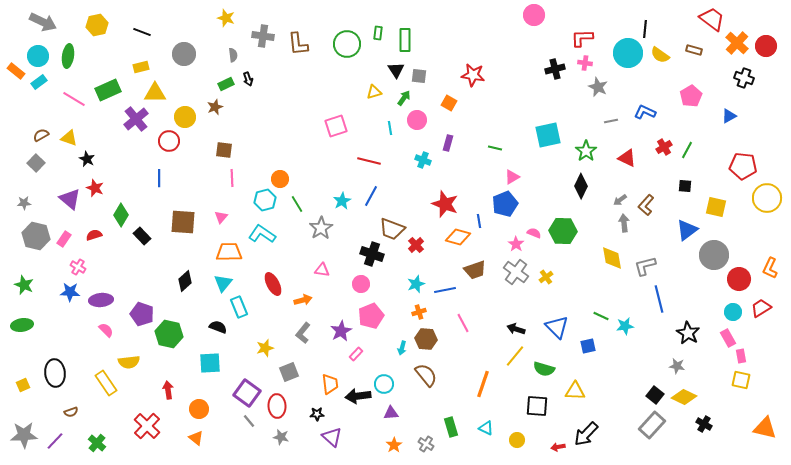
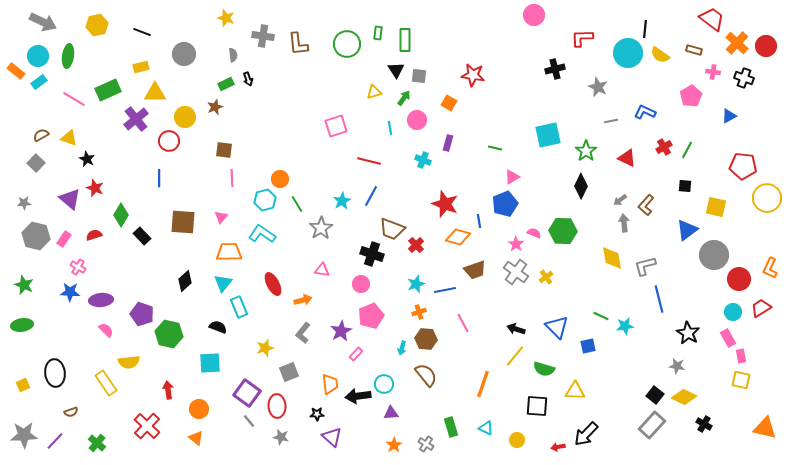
pink cross at (585, 63): moved 128 px right, 9 px down
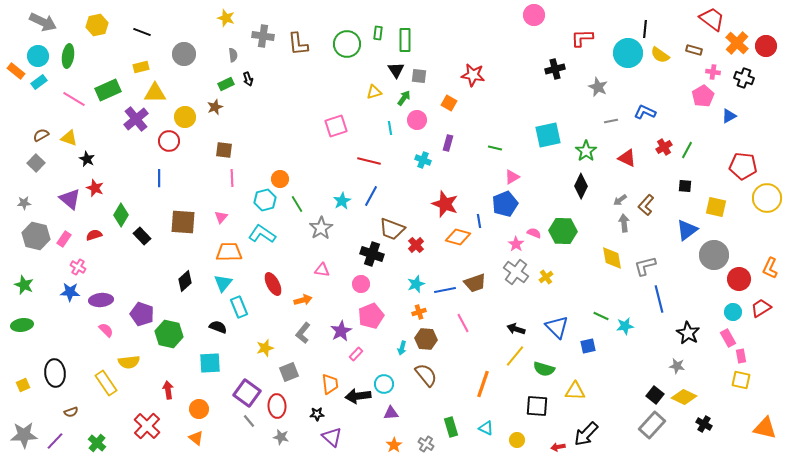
pink pentagon at (691, 96): moved 12 px right
brown trapezoid at (475, 270): moved 13 px down
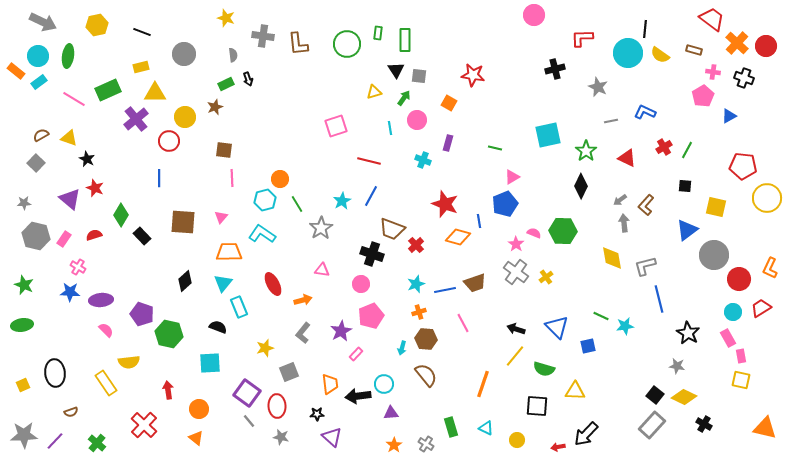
red cross at (147, 426): moved 3 px left, 1 px up
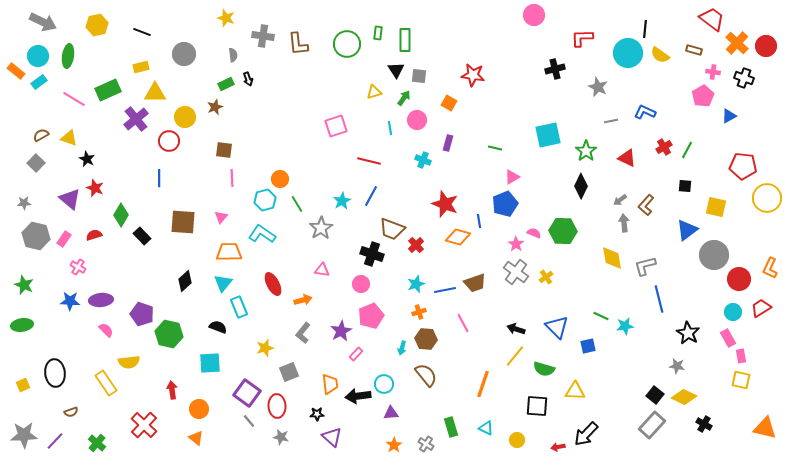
blue star at (70, 292): moved 9 px down
red arrow at (168, 390): moved 4 px right
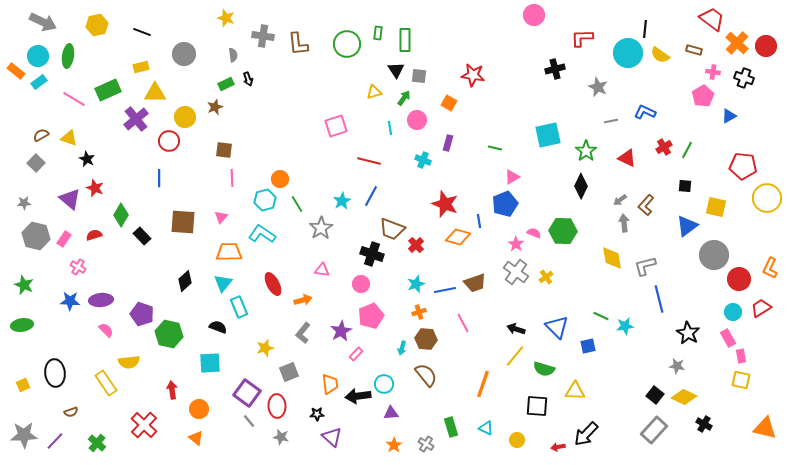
blue triangle at (687, 230): moved 4 px up
gray rectangle at (652, 425): moved 2 px right, 5 px down
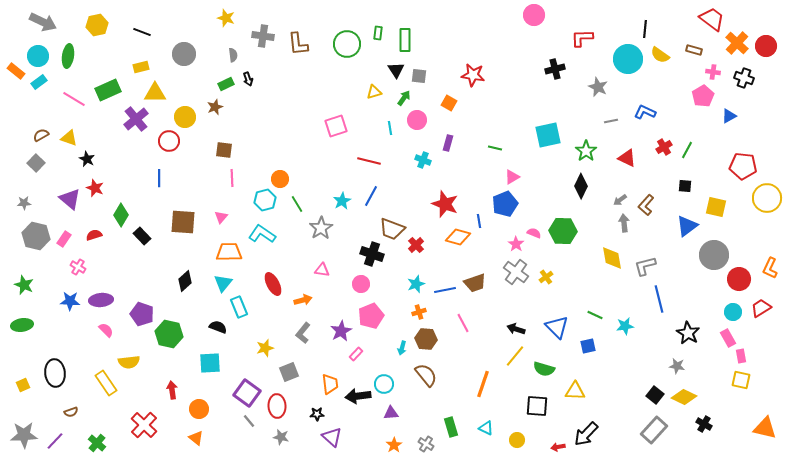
cyan circle at (628, 53): moved 6 px down
green line at (601, 316): moved 6 px left, 1 px up
